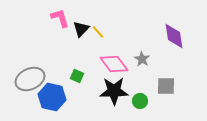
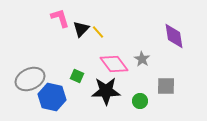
black star: moved 8 px left
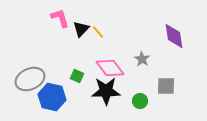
pink diamond: moved 4 px left, 4 px down
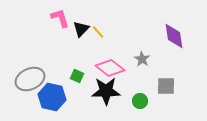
pink diamond: rotated 16 degrees counterclockwise
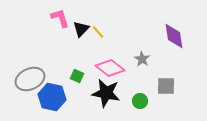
black star: moved 2 px down; rotated 12 degrees clockwise
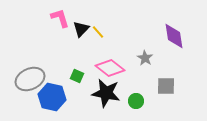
gray star: moved 3 px right, 1 px up
green circle: moved 4 px left
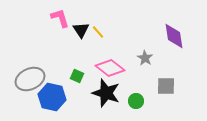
black triangle: moved 1 px down; rotated 18 degrees counterclockwise
black star: rotated 8 degrees clockwise
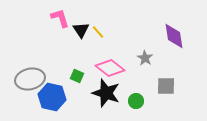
gray ellipse: rotated 12 degrees clockwise
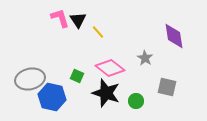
black triangle: moved 3 px left, 10 px up
gray square: moved 1 px right, 1 px down; rotated 12 degrees clockwise
